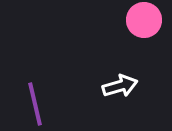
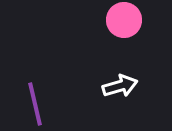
pink circle: moved 20 px left
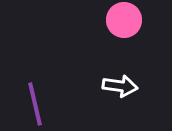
white arrow: rotated 24 degrees clockwise
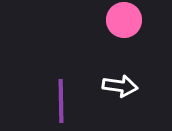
purple line: moved 26 px right, 3 px up; rotated 12 degrees clockwise
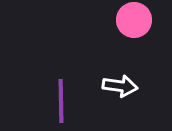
pink circle: moved 10 px right
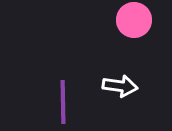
purple line: moved 2 px right, 1 px down
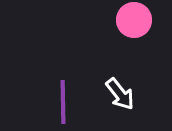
white arrow: moved 8 px down; rotated 44 degrees clockwise
